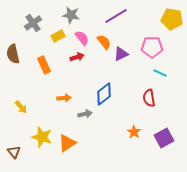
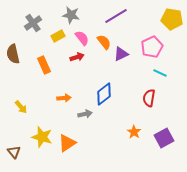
pink pentagon: rotated 25 degrees counterclockwise
red semicircle: rotated 18 degrees clockwise
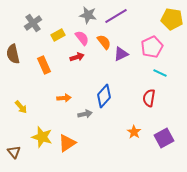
gray star: moved 17 px right
yellow rectangle: moved 1 px up
blue diamond: moved 2 px down; rotated 10 degrees counterclockwise
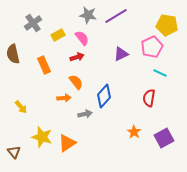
yellow pentagon: moved 5 px left, 6 px down
orange semicircle: moved 28 px left, 40 px down
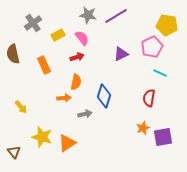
orange semicircle: rotated 49 degrees clockwise
blue diamond: rotated 25 degrees counterclockwise
orange star: moved 9 px right, 4 px up; rotated 16 degrees clockwise
purple square: moved 1 px left, 1 px up; rotated 18 degrees clockwise
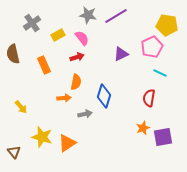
gray cross: moved 1 px left
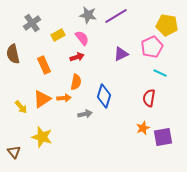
orange triangle: moved 25 px left, 44 px up
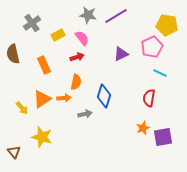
yellow arrow: moved 1 px right, 1 px down
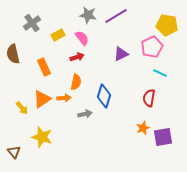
orange rectangle: moved 2 px down
